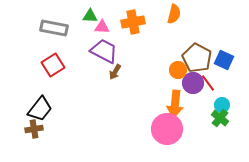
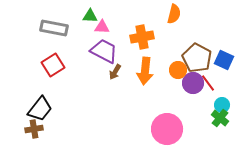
orange cross: moved 9 px right, 15 px down
orange arrow: moved 30 px left, 33 px up
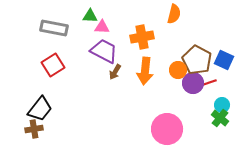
brown pentagon: moved 2 px down
red line: rotated 72 degrees counterclockwise
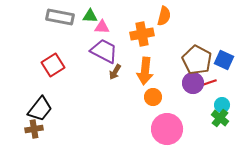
orange semicircle: moved 10 px left, 2 px down
gray rectangle: moved 6 px right, 11 px up
orange cross: moved 3 px up
orange circle: moved 25 px left, 27 px down
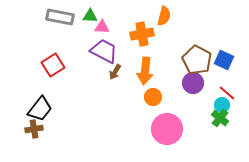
red line: moved 19 px right, 10 px down; rotated 60 degrees clockwise
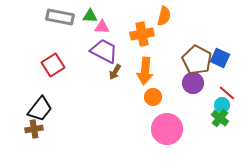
blue square: moved 4 px left, 2 px up
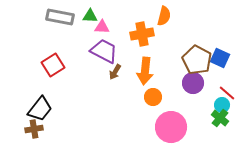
pink circle: moved 4 px right, 2 px up
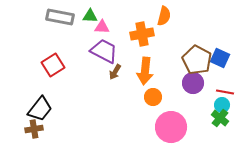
red line: moved 2 px left, 1 px up; rotated 30 degrees counterclockwise
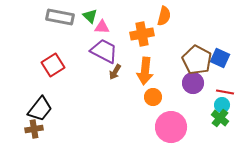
green triangle: rotated 42 degrees clockwise
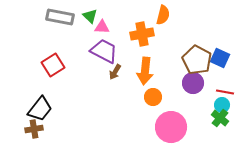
orange semicircle: moved 1 px left, 1 px up
